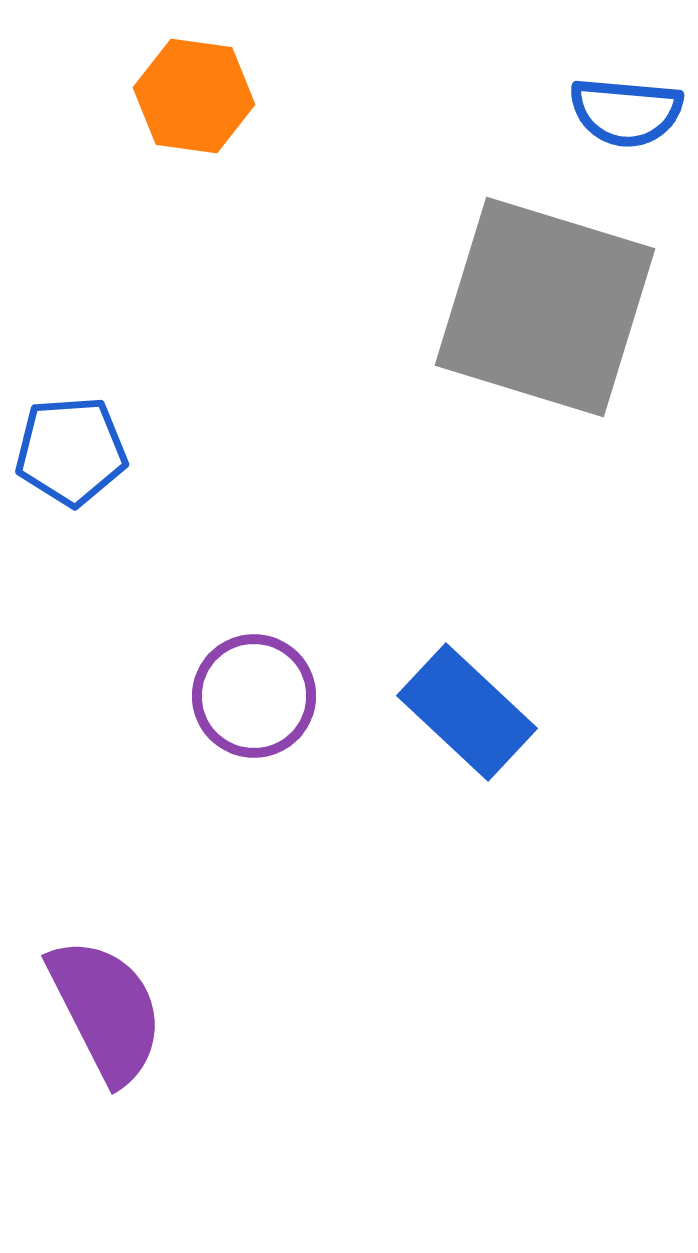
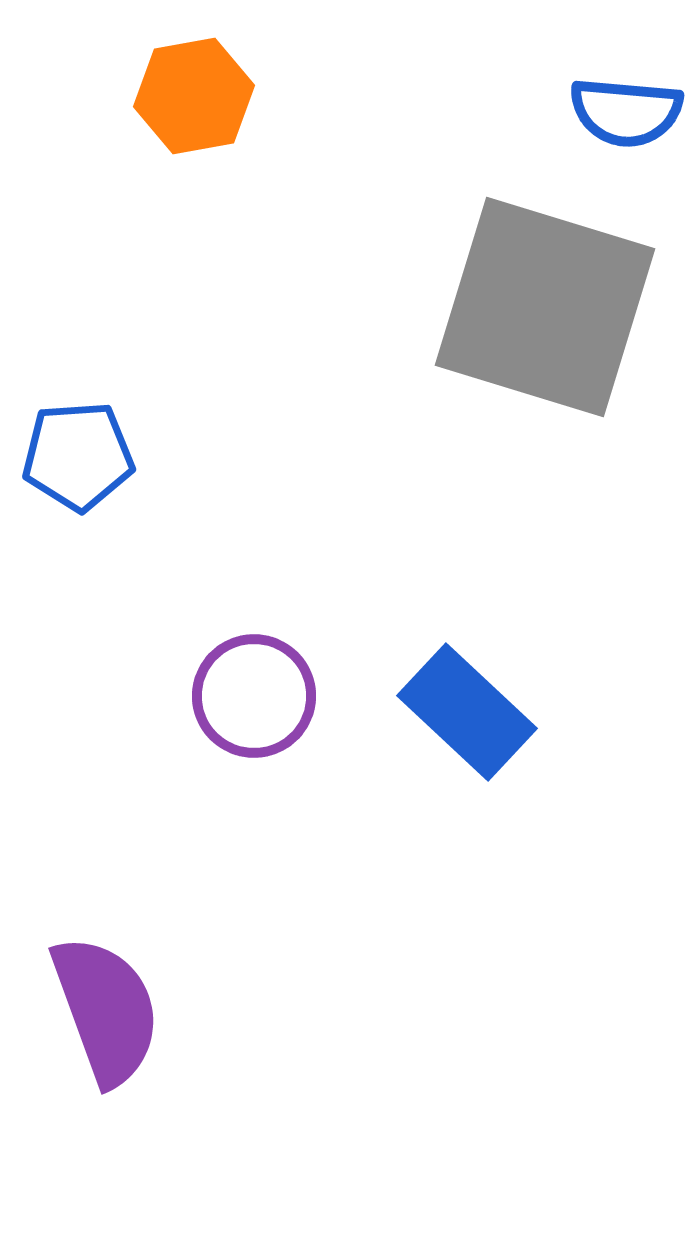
orange hexagon: rotated 18 degrees counterclockwise
blue pentagon: moved 7 px right, 5 px down
purple semicircle: rotated 7 degrees clockwise
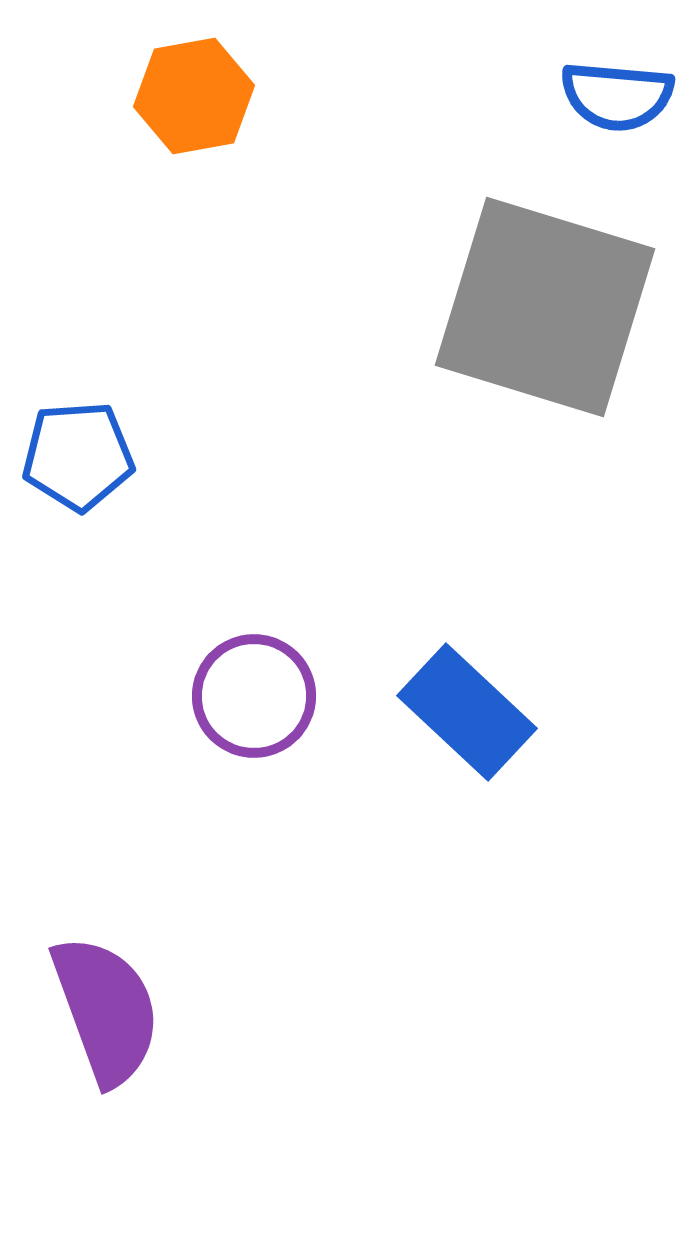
blue semicircle: moved 9 px left, 16 px up
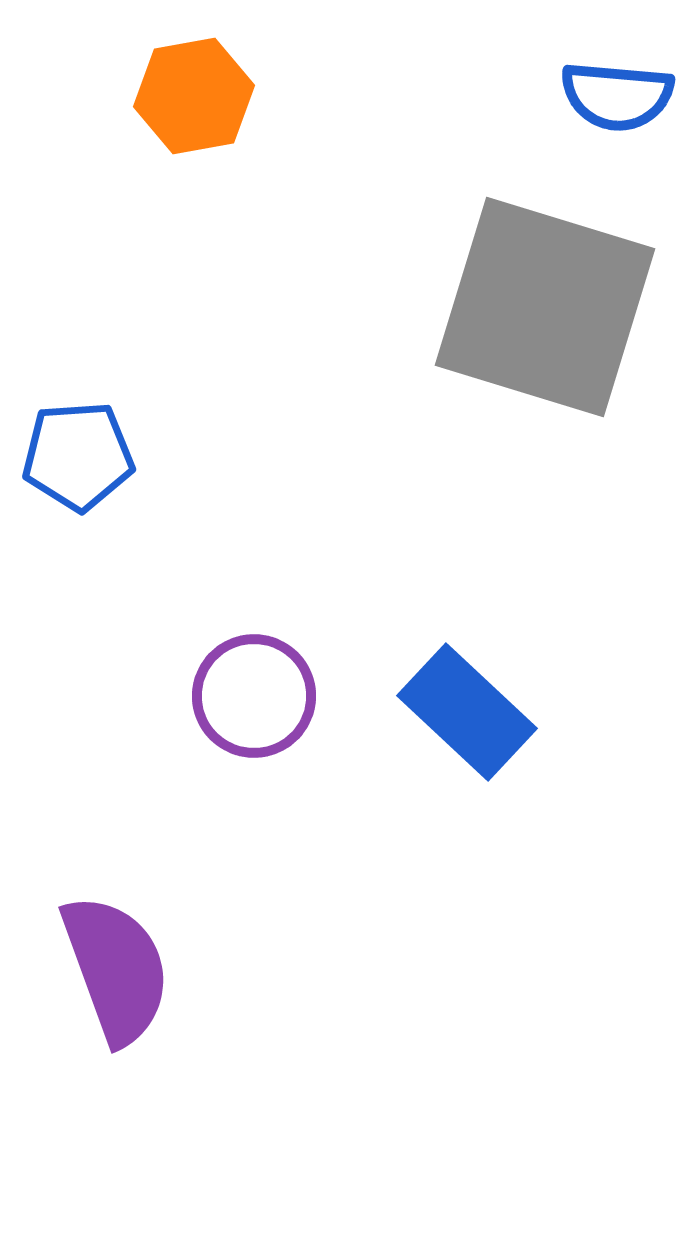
purple semicircle: moved 10 px right, 41 px up
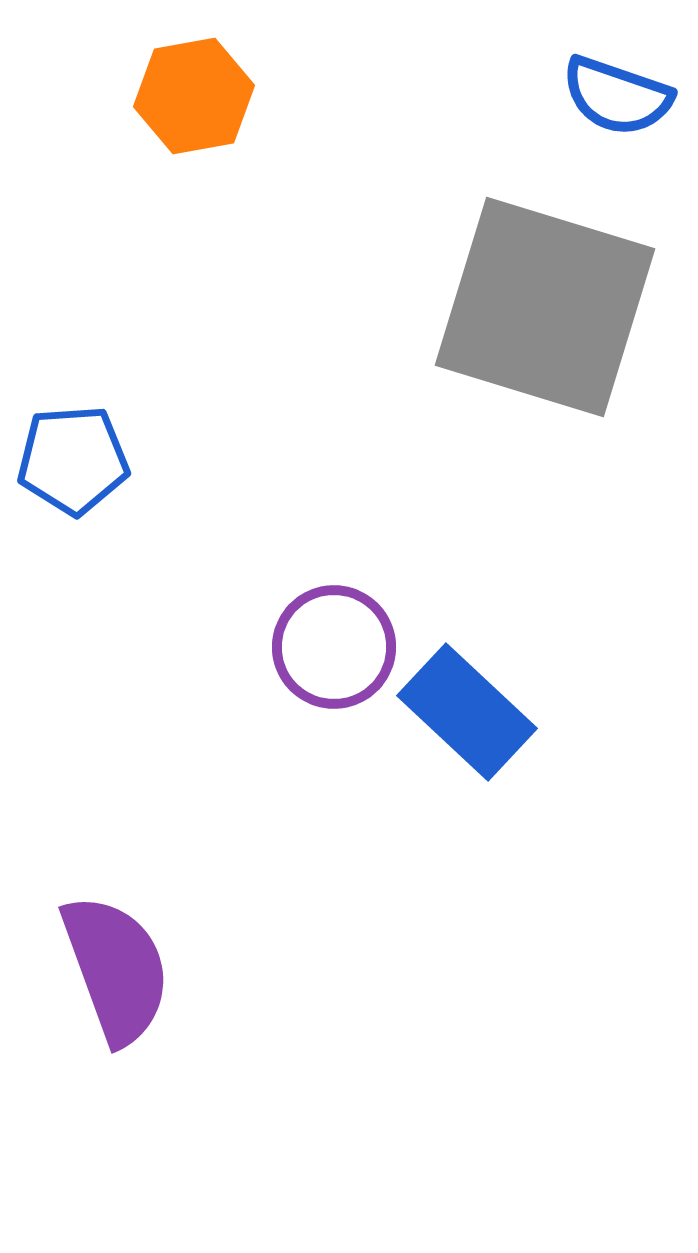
blue semicircle: rotated 14 degrees clockwise
blue pentagon: moved 5 px left, 4 px down
purple circle: moved 80 px right, 49 px up
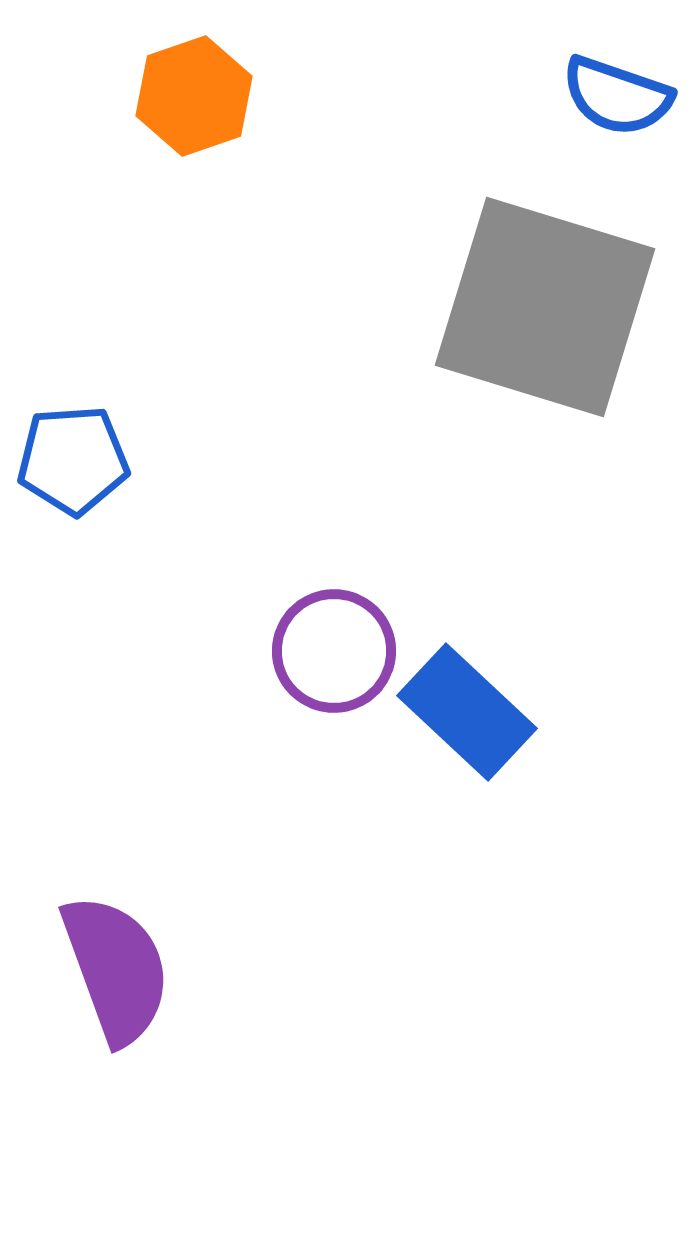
orange hexagon: rotated 9 degrees counterclockwise
purple circle: moved 4 px down
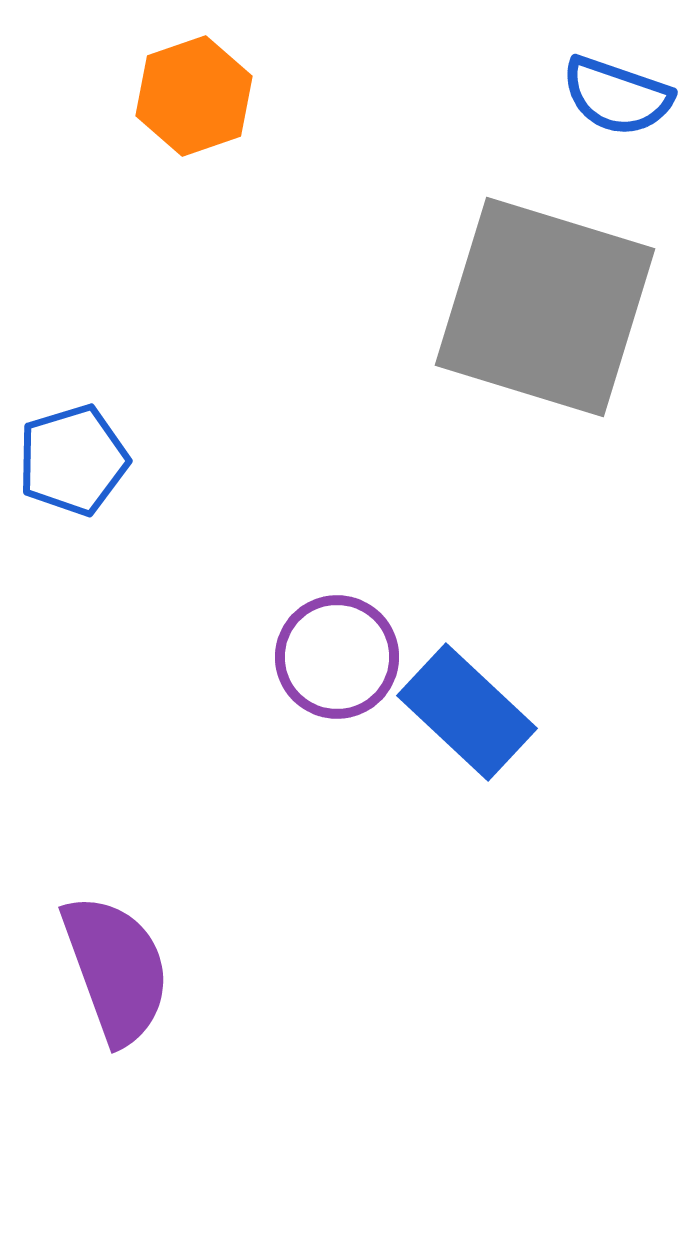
blue pentagon: rotated 13 degrees counterclockwise
purple circle: moved 3 px right, 6 px down
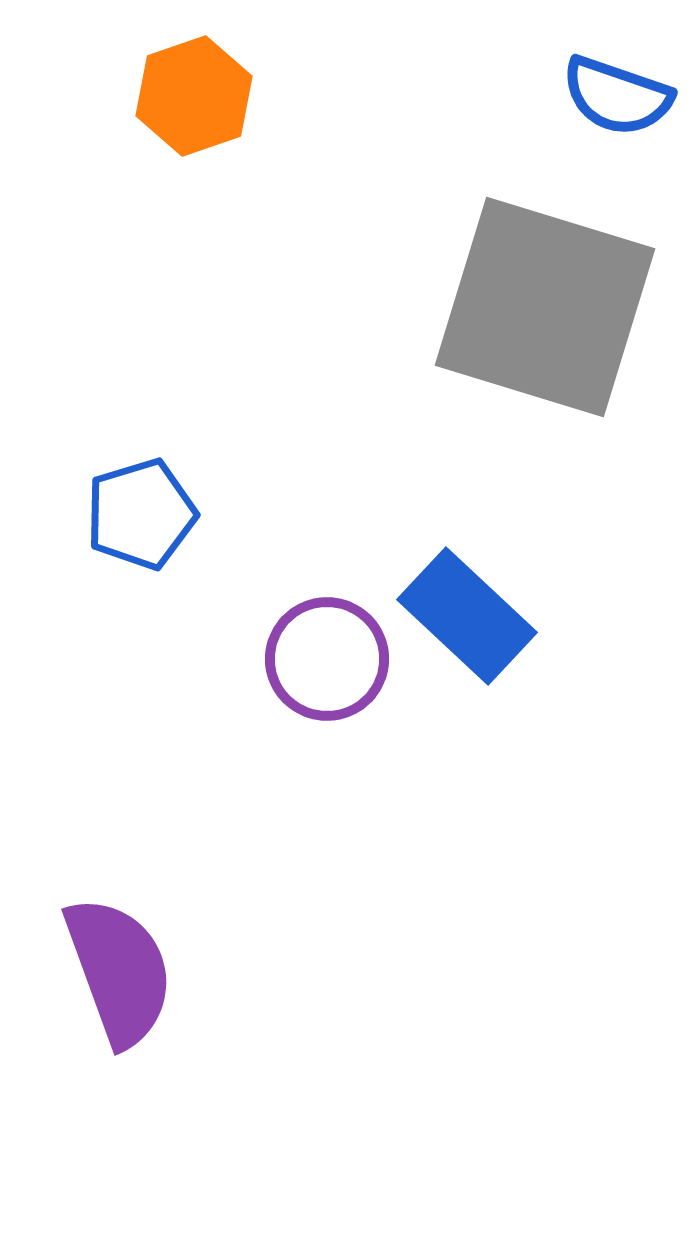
blue pentagon: moved 68 px right, 54 px down
purple circle: moved 10 px left, 2 px down
blue rectangle: moved 96 px up
purple semicircle: moved 3 px right, 2 px down
